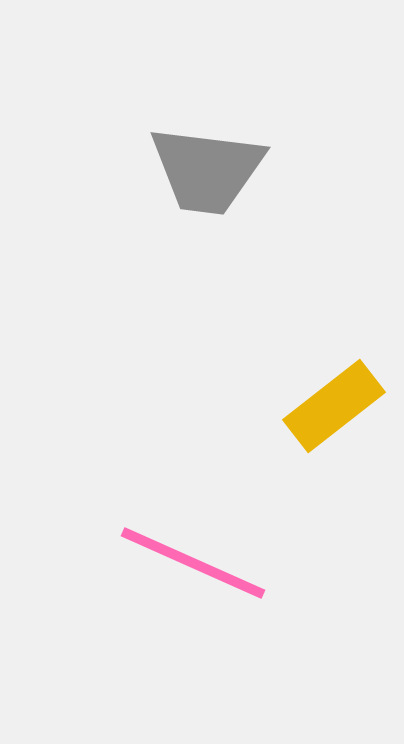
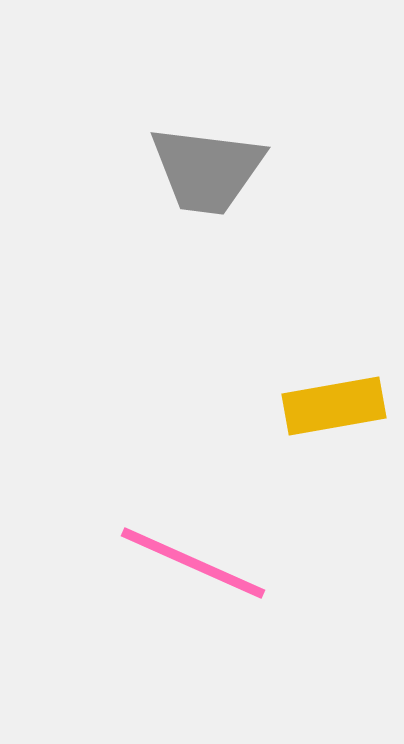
yellow rectangle: rotated 28 degrees clockwise
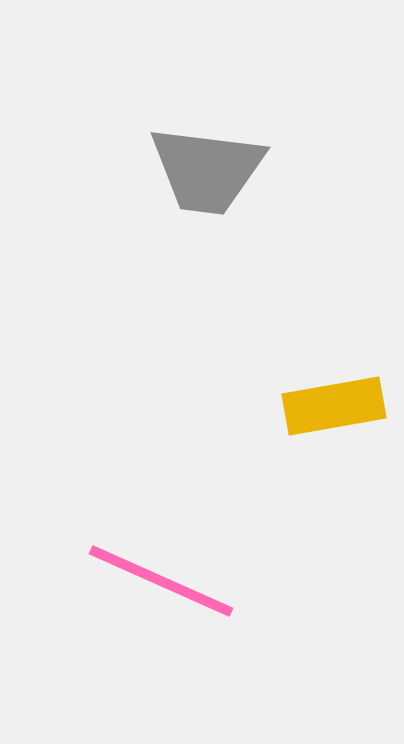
pink line: moved 32 px left, 18 px down
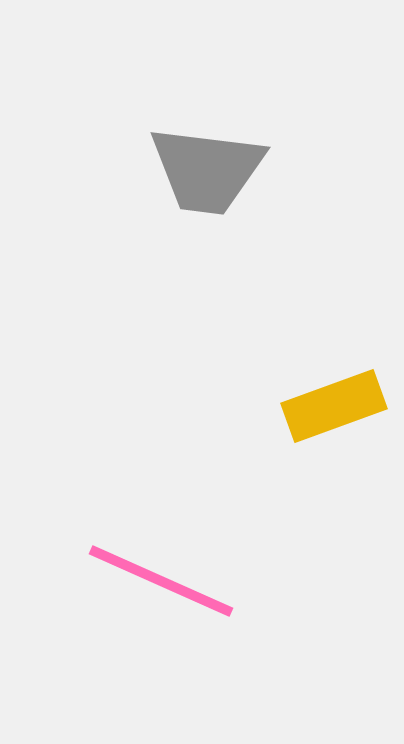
yellow rectangle: rotated 10 degrees counterclockwise
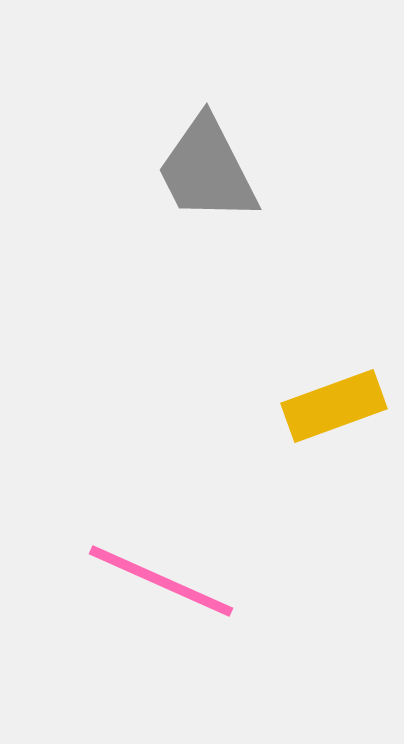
gray trapezoid: rotated 56 degrees clockwise
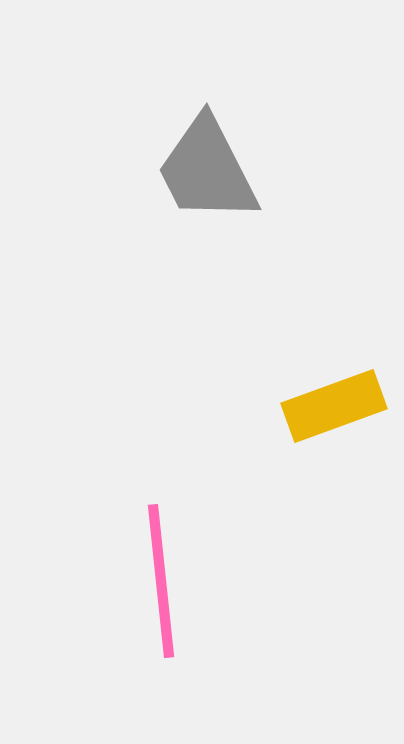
pink line: rotated 60 degrees clockwise
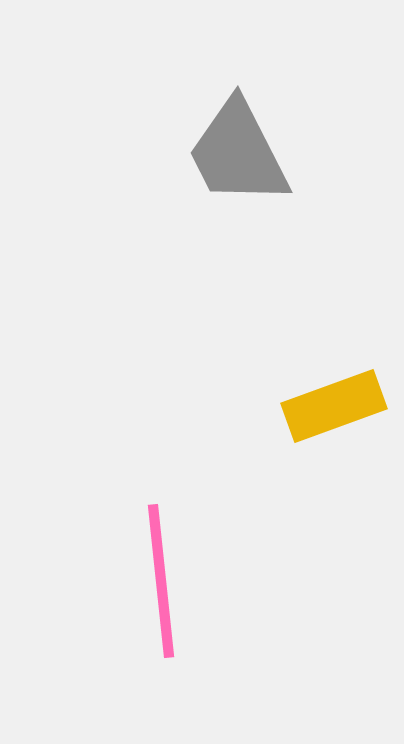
gray trapezoid: moved 31 px right, 17 px up
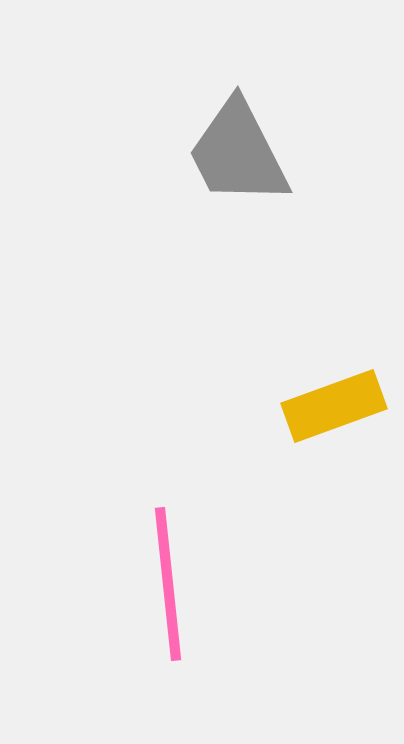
pink line: moved 7 px right, 3 px down
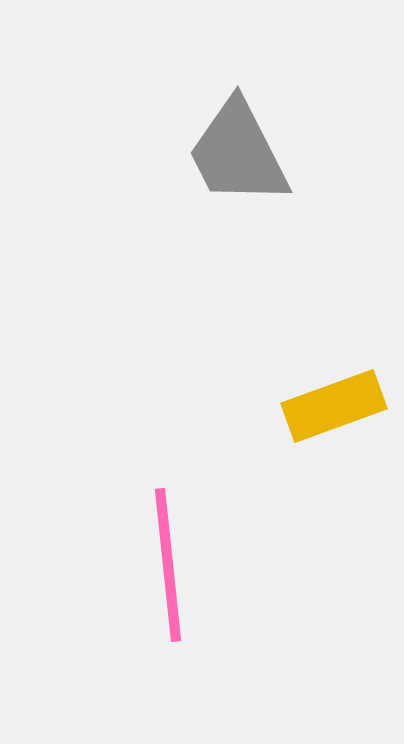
pink line: moved 19 px up
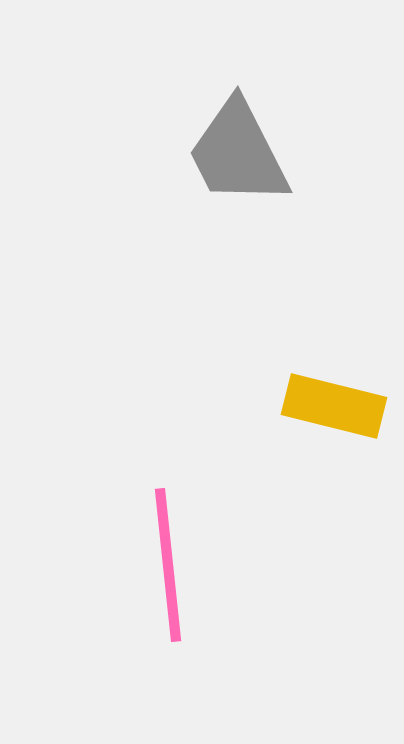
yellow rectangle: rotated 34 degrees clockwise
